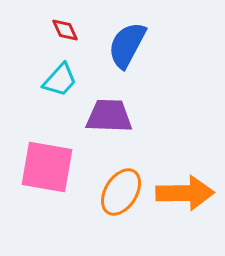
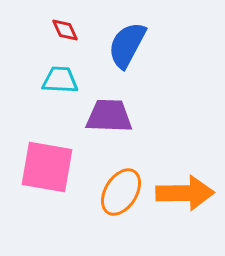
cyan trapezoid: rotated 129 degrees counterclockwise
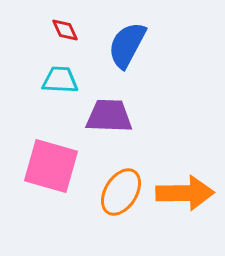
pink square: moved 4 px right, 1 px up; rotated 6 degrees clockwise
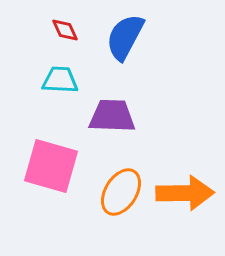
blue semicircle: moved 2 px left, 8 px up
purple trapezoid: moved 3 px right
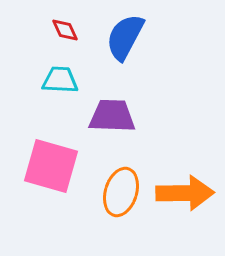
orange ellipse: rotated 15 degrees counterclockwise
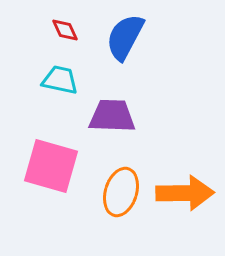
cyan trapezoid: rotated 9 degrees clockwise
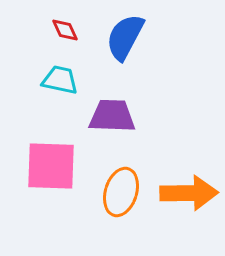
pink square: rotated 14 degrees counterclockwise
orange arrow: moved 4 px right
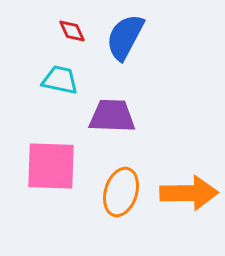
red diamond: moved 7 px right, 1 px down
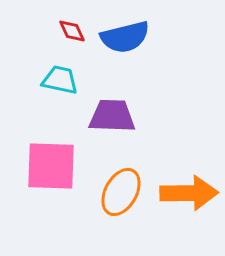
blue semicircle: rotated 132 degrees counterclockwise
orange ellipse: rotated 12 degrees clockwise
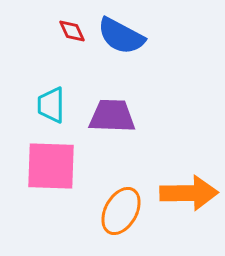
blue semicircle: moved 4 px left, 1 px up; rotated 42 degrees clockwise
cyan trapezoid: moved 9 px left, 25 px down; rotated 102 degrees counterclockwise
orange ellipse: moved 19 px down
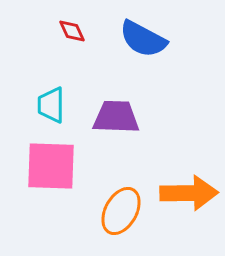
blue semicircle: moved 22 px right, 3 px down
purple trapezoid: moved 4 px right, 1 px down
